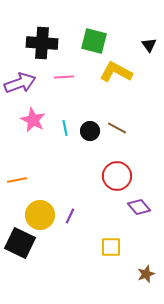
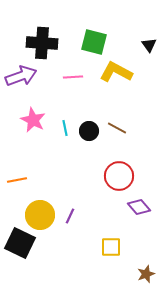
green square: moved 1 px down
pink line: moved 9 px right
purple arrow: moved 1 px right, 7 px up
black circle: moved 1 px left
red circle: moved 2 px right
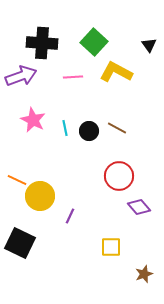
green square: rotated 28 degrees clockwise
orange line: rotated 36 degrees clockwise
yellow circle: moved 19 px up
brown star: moved 2 px left
